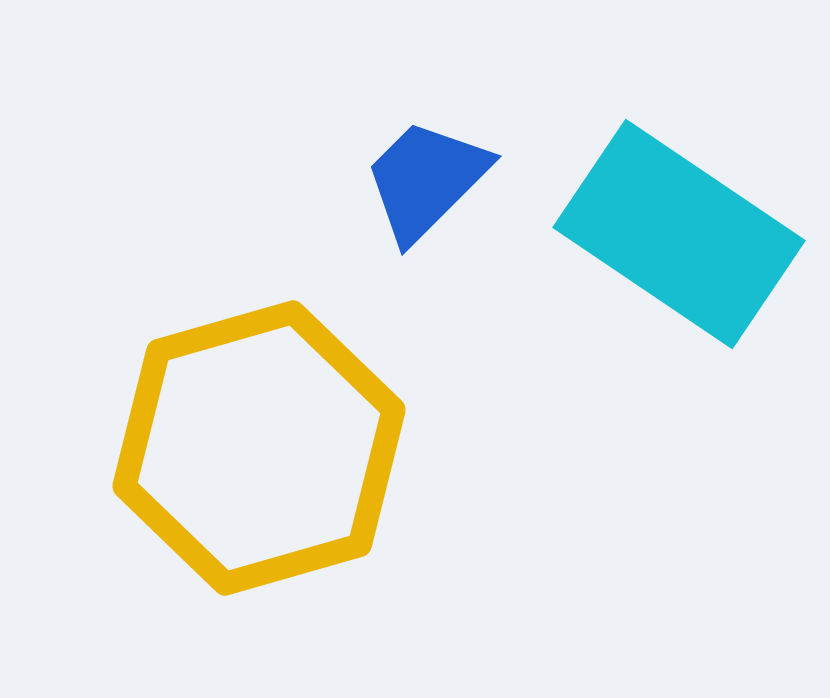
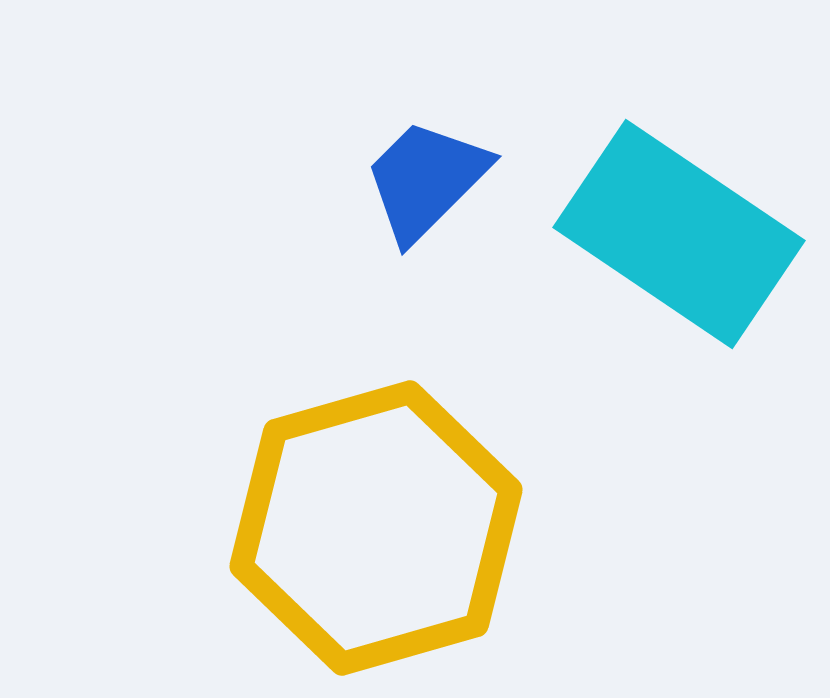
yellow hexagon: moved 117 px right, 80 px down
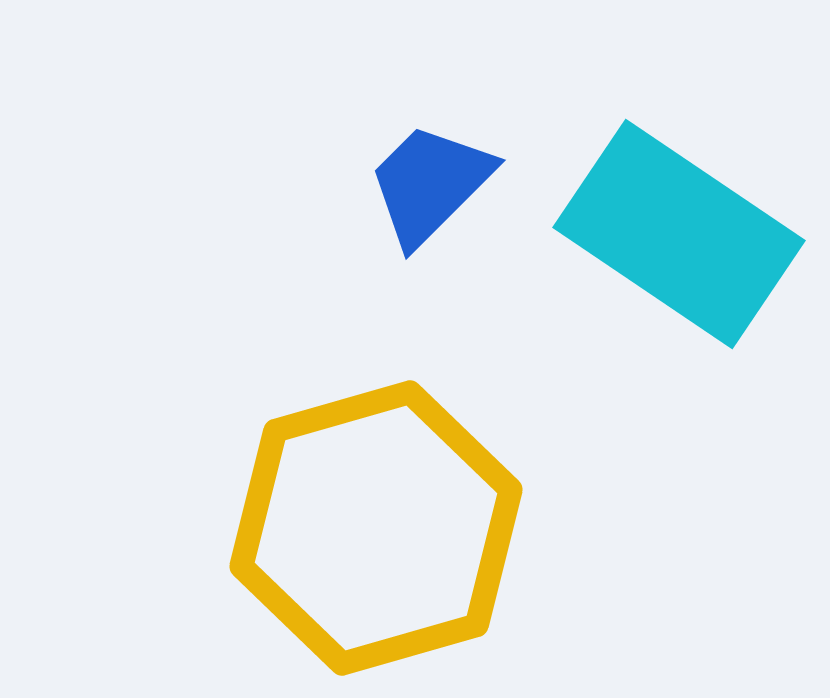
blue trapezoid: moved 4 px right, 4 px down
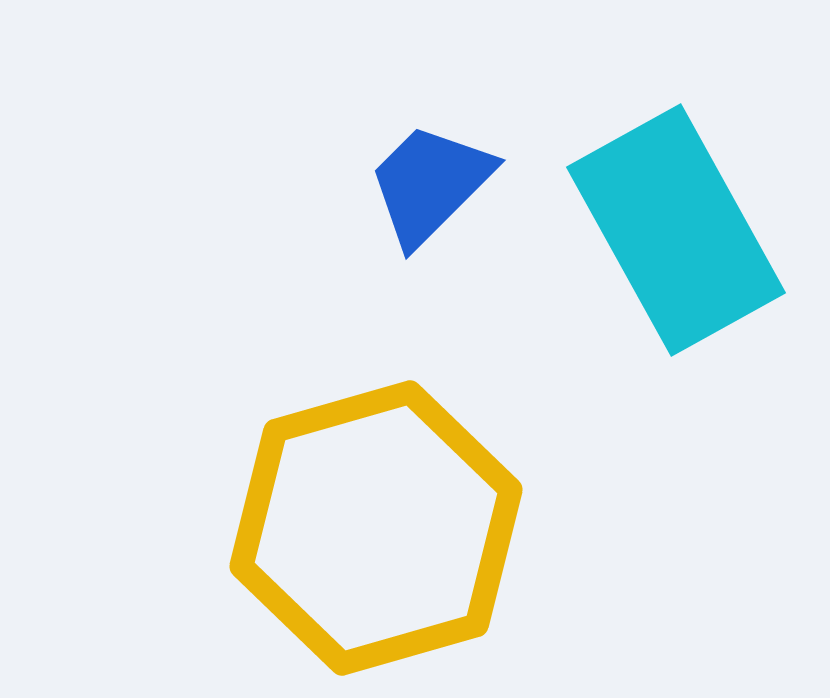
cyan rectangle: moved 3 px left, 4 px up; rotated 27 degrees clockwise
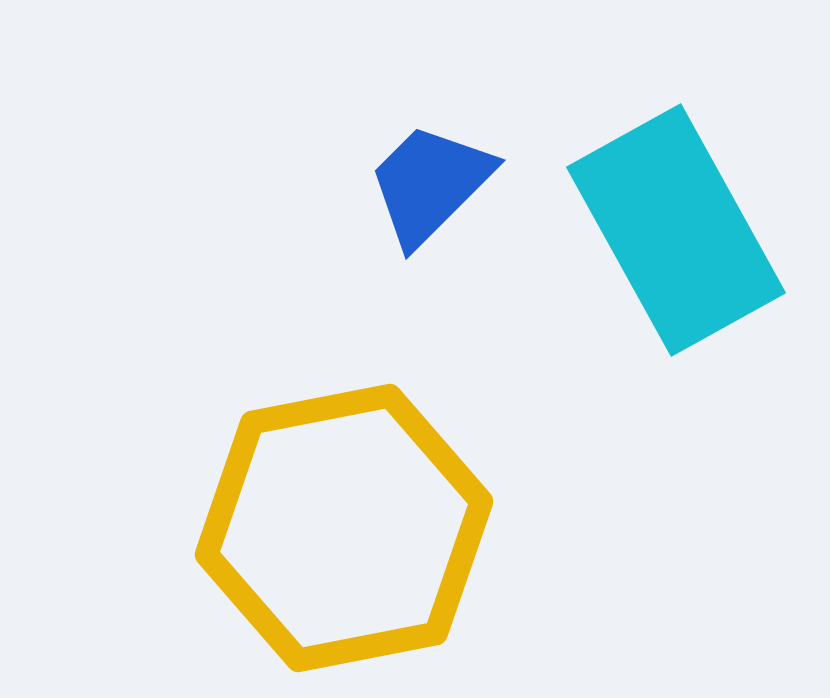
yellow hexagon: moved 32 px left; rotated 5 degrees clockwise
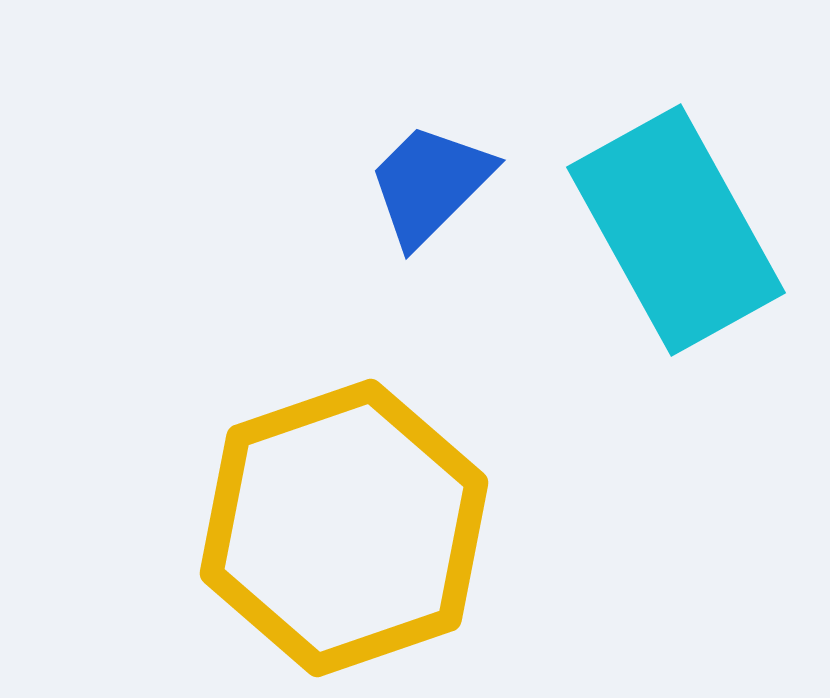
yellow hexagon: rotated 8 degrees counterclockwise
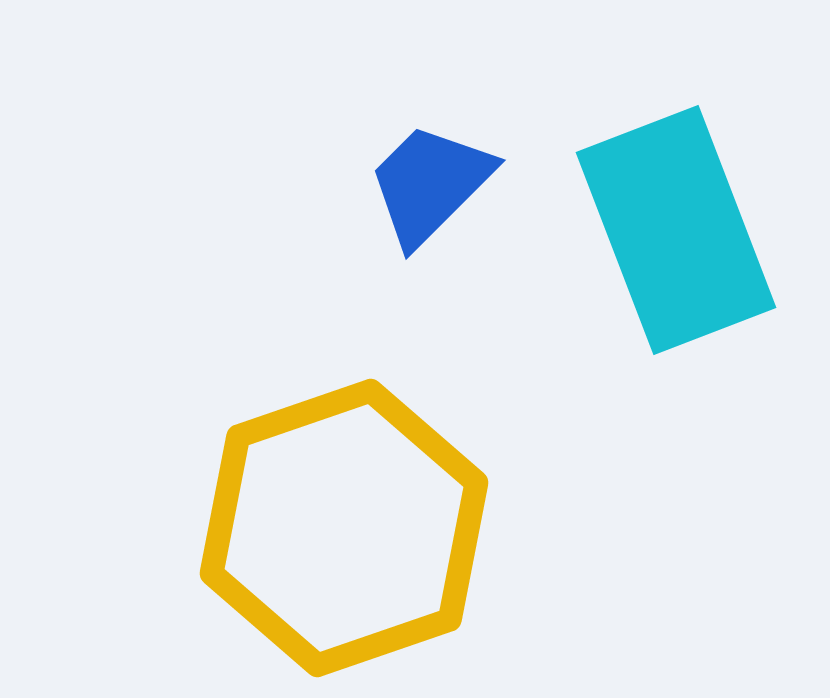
cyan rectangle: rotated 8 degrees clockwise
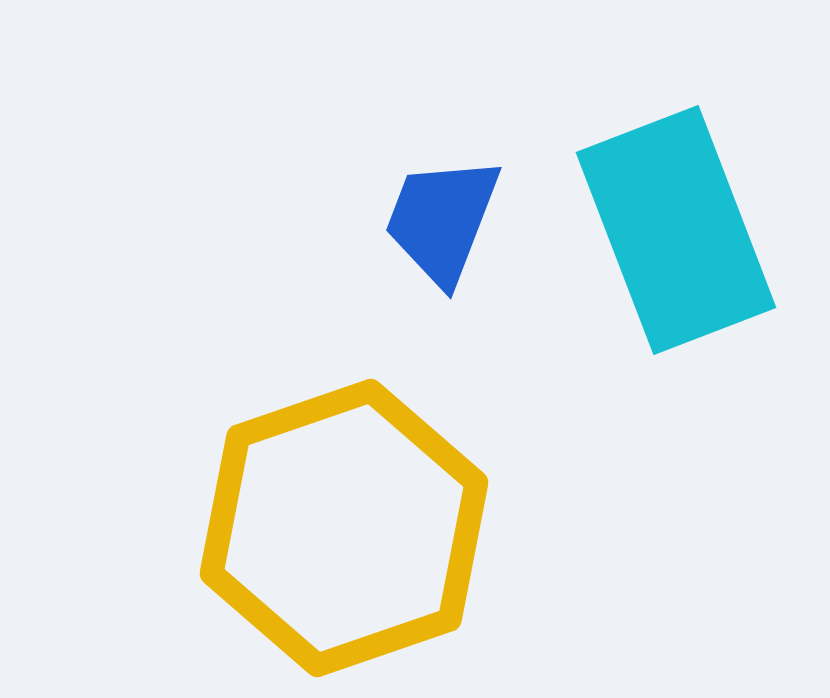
blue trapezoid: moved 12 px right, 36 px down; rotated 24 degrees counterclockwise
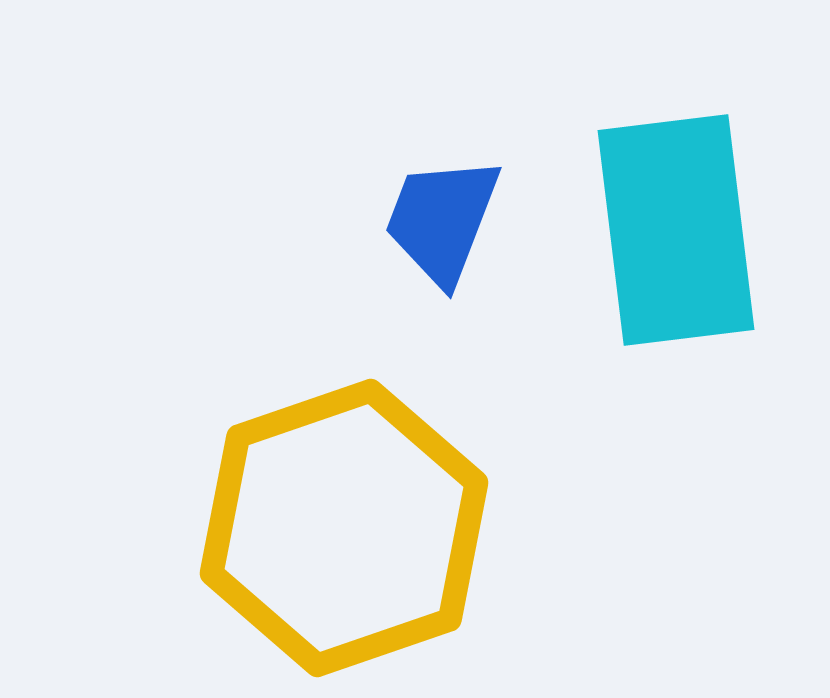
cyan rectangle: rotated 14 degrees clockwise
